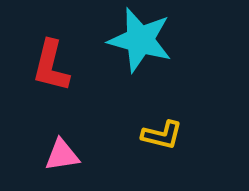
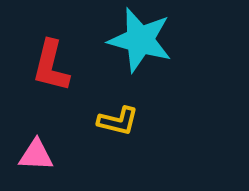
yellow L-shape: moved 44 px left, 14 px up
pink triangle: moved 26 px left; rotated 12 degrees clockwise
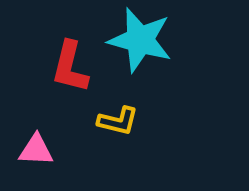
red L-shape: moved 19 px right, 1 px down
pink triangle: moved 5 px up
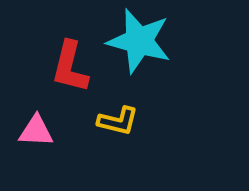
cyan star: moved 1 px left, 1 px down
pink triangle: moved 19 px up
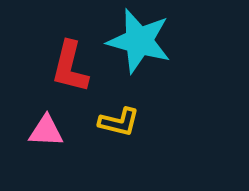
yellow L-shape: moved 1 px right, 1 px down
pink triangle: moved 10 px right
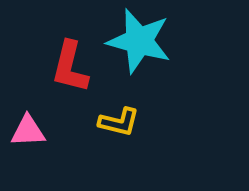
pink triangle: moved 18 px left; rotated 6 degrees counterclockwise
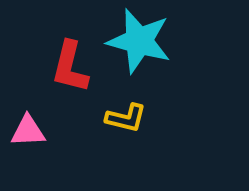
yellow L-shape: moved 7 px right, 4 px up
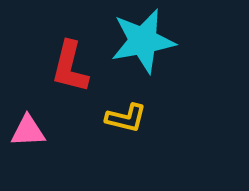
cyan star: moved 4 px right; rotated 26 degrees counterclockwise
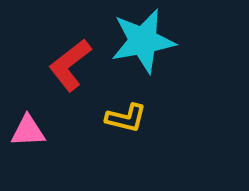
red L-shape: moved 2 px up; rotated 38 degrees clockwise
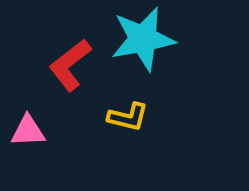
cyan star: moved 2 px up
yellow L-shape: moved 2 px right, 1 px up
